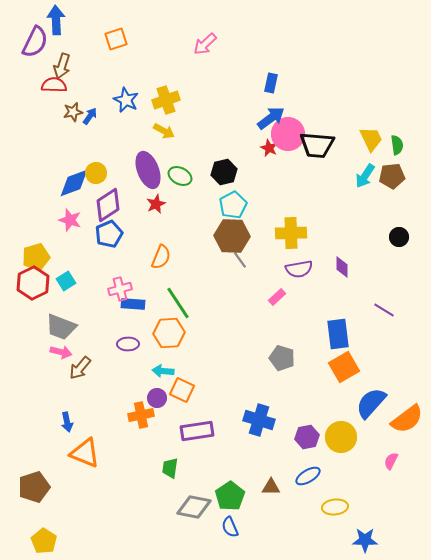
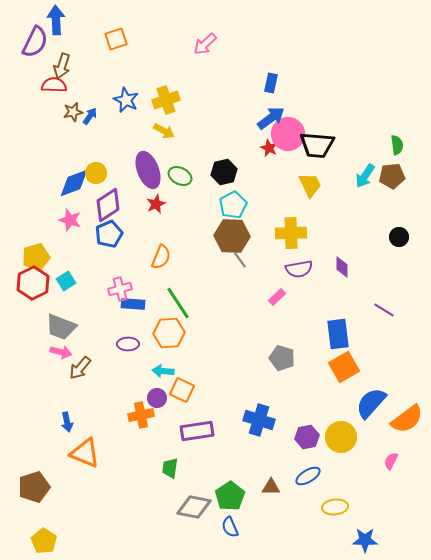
yellow trapezoid at (371, 139): moved 61 px left, 46 px down
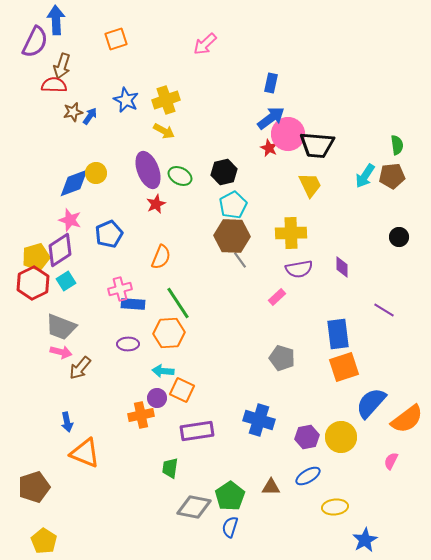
purple diamond at (108, 205): moved 48 px left, 45 px down
orange square at (344, 367): rotated 12 degrees clockwise
blue semicircle at (230, 527): rotated 40 degrees clockwise
blue star at (365, 540): rotated 30 degrees counterclockwise
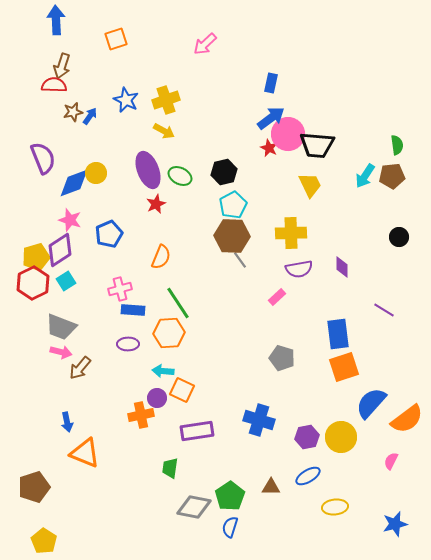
purple semicircle at (35, 42): moved 8 px right, 116 px down; rotated 48 degrees counterclockwise
blue rectangle at (133, 304): moved 6 px down
blue star at (365, 540): moved 30 px right, 16 px up; rotated 15 degrees clockwise
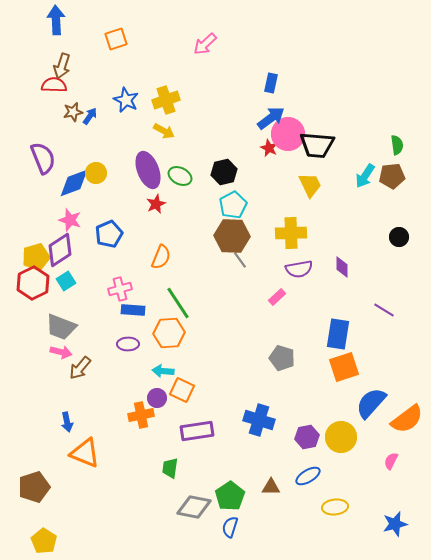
blue rectangle at (338, 334): rotated 16 degrees clockwise
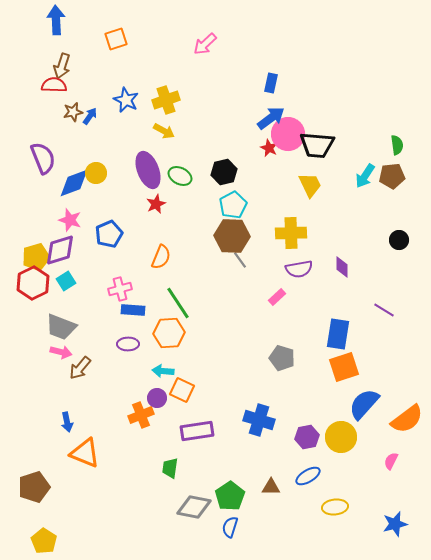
black circle at (399, 237): moved 3 px down
purple diamond at (60, 250): rotated 16 degrees clockwise
blue semicircle at (371, 403): moved 7 px left, 1 px down
orange cross at (141, 415): rotated 10 degrees counterclockwise
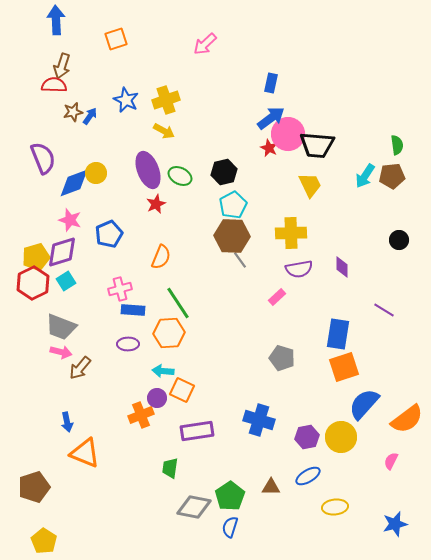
purple diamond at (60, 250): moved 2 px right, 2 px down
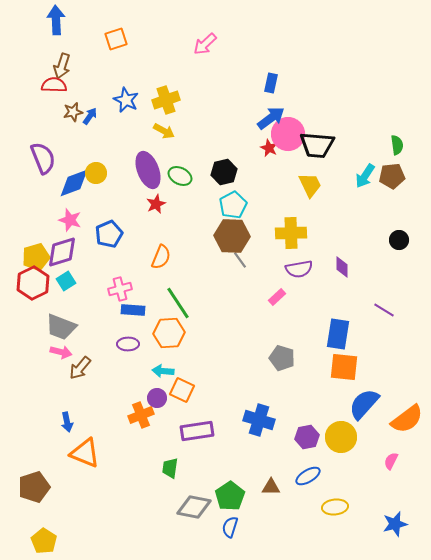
orange square at (344, 367): rotated 24 degrees clockwise
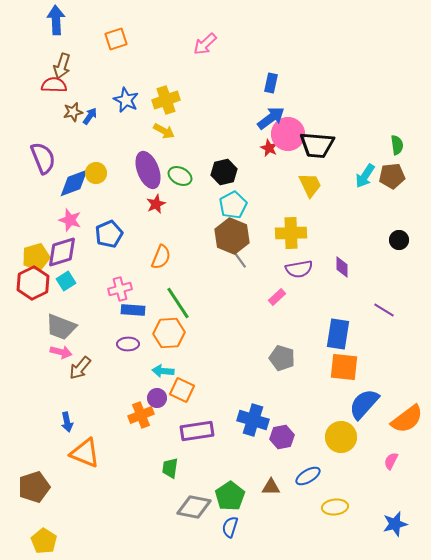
brown hexagon at (232, 236): rotated 20 degrees clockwise
blue cross at (259, 420): moved 6 px left
purple hexagon at (307, 437): moved 25 px left
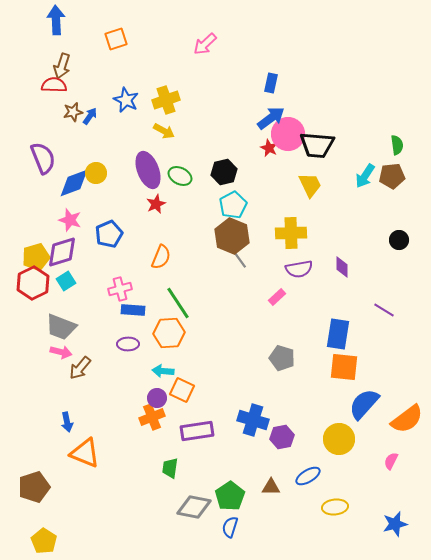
orange cross at (141, 415): moved 11 px right, 2 px down
yellow circle at (341, 437): moved 2 px left, 2 px down
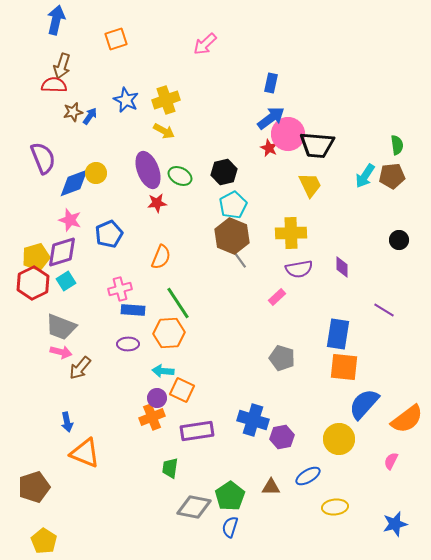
blue arrow at (56, 20): rotated 16 degrees clockwise
red star at (156, 204): moved 1 px right, 1 px up; rotated 18 degrees clockwise
